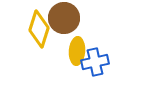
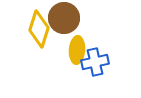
yellow ellipse: moved 1 px up
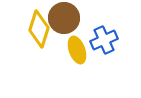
yellow ellipse: rotated 24 degrees counterclockwise
blue cross: moved 9 px right, 22 px up; rotated 12 degrees counterclockwise
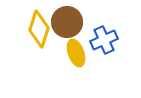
brown circle: moved 3 px right, 4 px down
yellow ellipse: moved 1 px left, 3 px down
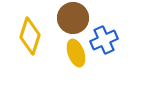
brown circle: moved 6 px right, 4 px up
yellow diamond: moved 9 px left, 7 px down
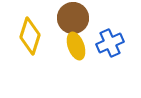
blue cross: moved 6 px right, 3 px down
yellow ellipse: moved 7 px up
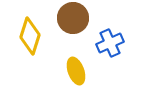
yellow ellipse: moved 25 px down
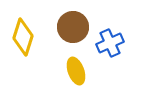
brown circle: moved 9 px down
yellow diamond: moved 7 px left, 1 px down
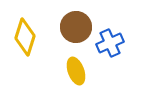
brown circle: moved 3 px right
yellow diamond: moved 2 px right
